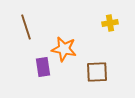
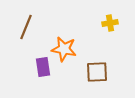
brown line: rotated 40 degrees clockwise
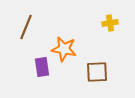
purple rectangle: moved 1 px left
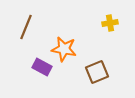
purple rectangle: rotated 54 degrees counterclockwise
brown square: rotated 20 degrees counterclockwise
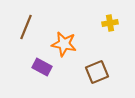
orange star: moved 5 px up
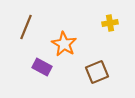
orange star: rotated 20 degrees clockwise
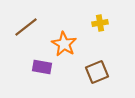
yellow cross: moved 10 px left
brown line: rotated 30 degrees clockwise
purple rectangle: rotated 18 degrees counterclockwise
